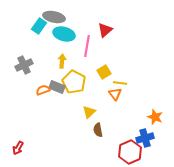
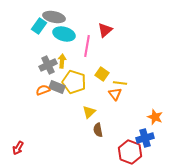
gray cross: moved 24 px right
yellow square: moved 2 px left, 2 px down; rotated 24 degrees counterclockwise
yellow pentagon: rotated 10 degrees counterclockwise
red hexagon: rotated 15 degrees counterclockwise
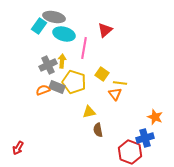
pink line: moved 3 px left, 2 px down
yellow triangle: rotated 32 degrees clockwise
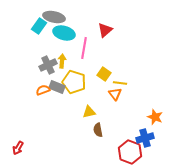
cyan ellipse: moved 1 px up
yellow square: moved 2 px right
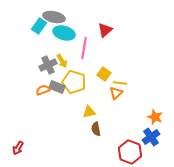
yellow arrow: rotated 144 degrees clockwise
orange triangle: moved 1 px right, 1 px up; rotated 24 degrees clockwise
brown semicircle: moved 2 px left, 1 px up
blue cross: moved 6 px right, 1 px up; rotated 18 degrees counterclockwise
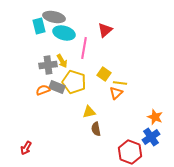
cyan rectangle: rotated 49 degrees counterclockwise
gray cross: rotated 18 degrees clockwise
red arrow: moved 8 px right
